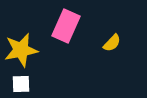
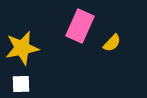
pink rectangle: moved 14 px right
yellow star: moved 1 px right, 2 px up
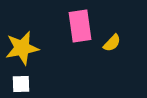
pink rectangle: rotated 32 degrees counterclockwise
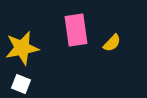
pink rectangle: moved 4 px left, 4 px down
white square: rotated 24 degrees clockwise
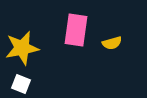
pink rectangle: rotated 16 degrees clockwise
yellow semicircle: rotated 30 degrees clockwise
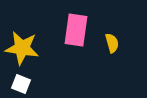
yellow semicircle: rotated 90 degrees counterclockwise
yellow star: rotated 20 degrees clockwise
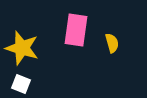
yellow star: rotated 8 degrees clockwise
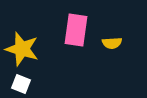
yellow semicircle: rotated 102 degrees clockwise
yellow star: moved 1 px down
